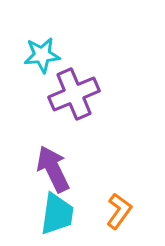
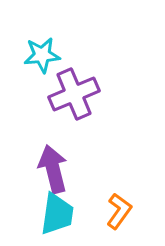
purple arrow: rotated 12 degrees clockwise
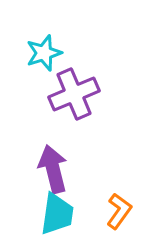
cyan star: moved 2 px right, 2 px up; rotated 12 degrees counterclockwise
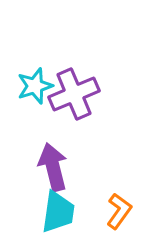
cyan star: moved 9 px left, 33 px down
purple arrow: moved 2 px up
cyan trapezoid: moved 1 px right, 2 px up
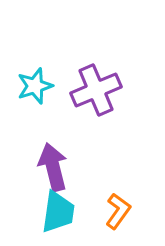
purple cross: moved 22 px right, 4 px up
orange L-shape: moved 1 px left
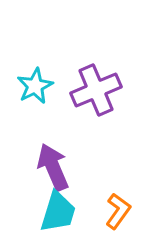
cyan star: rotated 9 degrees counterclockwise
purple arrow: rotated 9 degrees counterclockwise
cyan trapezoid: rotated 9 degrees clockwise
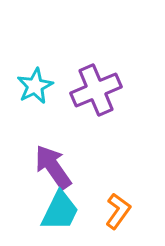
purple arrow: rotated 12 degrees counterclockwise
cyan trapezoid: moved 2 px right, 1 px up; rotated 9 degrees clockwise
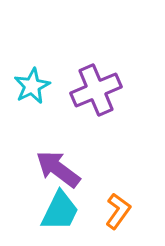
cyan star: moved 3 px left
purple arrow: moved 5 px right, 2 px down; rotated 18 degrees counterclockwise
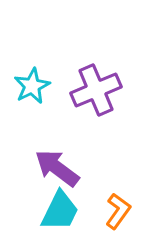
purple arrow: moved 1 px left, 1 px up
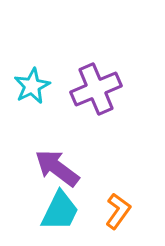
purple cross: moved 1 px up
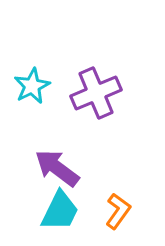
purple cross: moved 4 px down
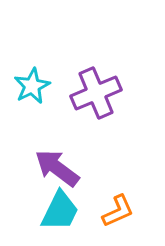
orange L-shape: rotated 30 degrees clockwise
